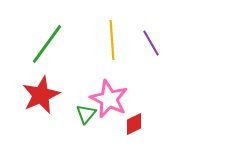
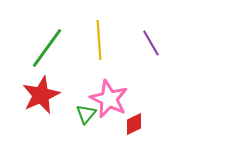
yellow line: moved 13 px left
green line: moved 4 px down
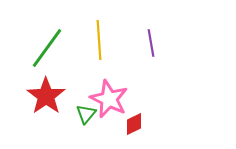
purple line: rotated 20 degrees clockwise
red star: moved 5 px right, 1 px down; rotated 12 degrees counterclockwise
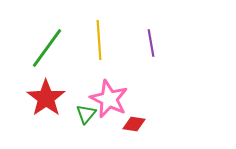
red star: moved 2 px down
red diamond: rotated 35 degrees clockwise
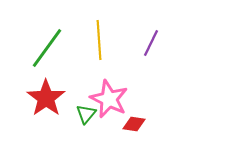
purple line: rotated 36 degrees clockwise
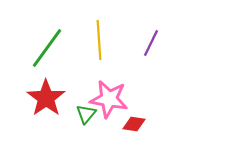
pink star: rotated 15 degrees counterclockwise
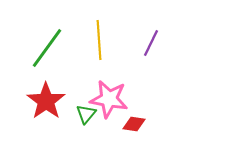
red star: moved 3 px down
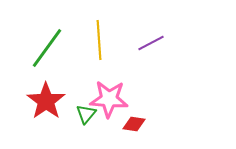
purple line: rotated 36 degrees clockwise
pink star: rotated 6 degrees counterclockwise
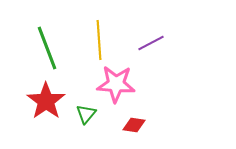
green line: rotated 57 degrees counterclockwise
pink star: moved 7 px right, 15 px up
red diamond: moved 1 px down
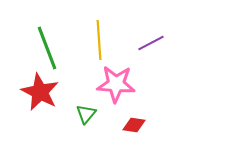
red star: moved 6 px left, 9 px up; rotated 9 degrees counterclockwise
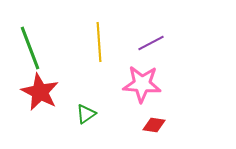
yellow line: moved 2 px down
green line: moved 17 px left
pink star: moved 26 px right
green triangle: rotated 15 degrees clockwise
red diamond: moved 20 px right
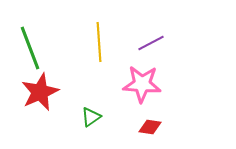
red star: rotated 21 degrees clockwise
green triangle: moved 5 px right, 3 px down
red diamond: moved 4 px left, 2 px down
